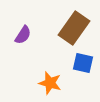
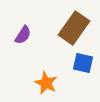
orange star: moved 4 px left; rotated 10 degrees clockwise
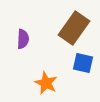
purple semicircle: moved 4 px down; rotated 30 degrees counterclockwise
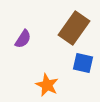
purple semicircle: rotated 30 degrees clockwise
orange star: moved 1 px right, 2 px down
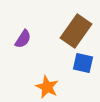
brown rectangle: moved 2 px right, 3 px down
orange star: moved 2 px down
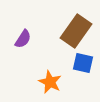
orange star: moved 3 px right, 5 px up
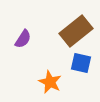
brown rectangle: rotated 16 degrees clockwise
blue square: moved 2 px left
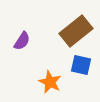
purple semicircle: moved 1 px left, 2 px down
blue square: moved 2 px down
